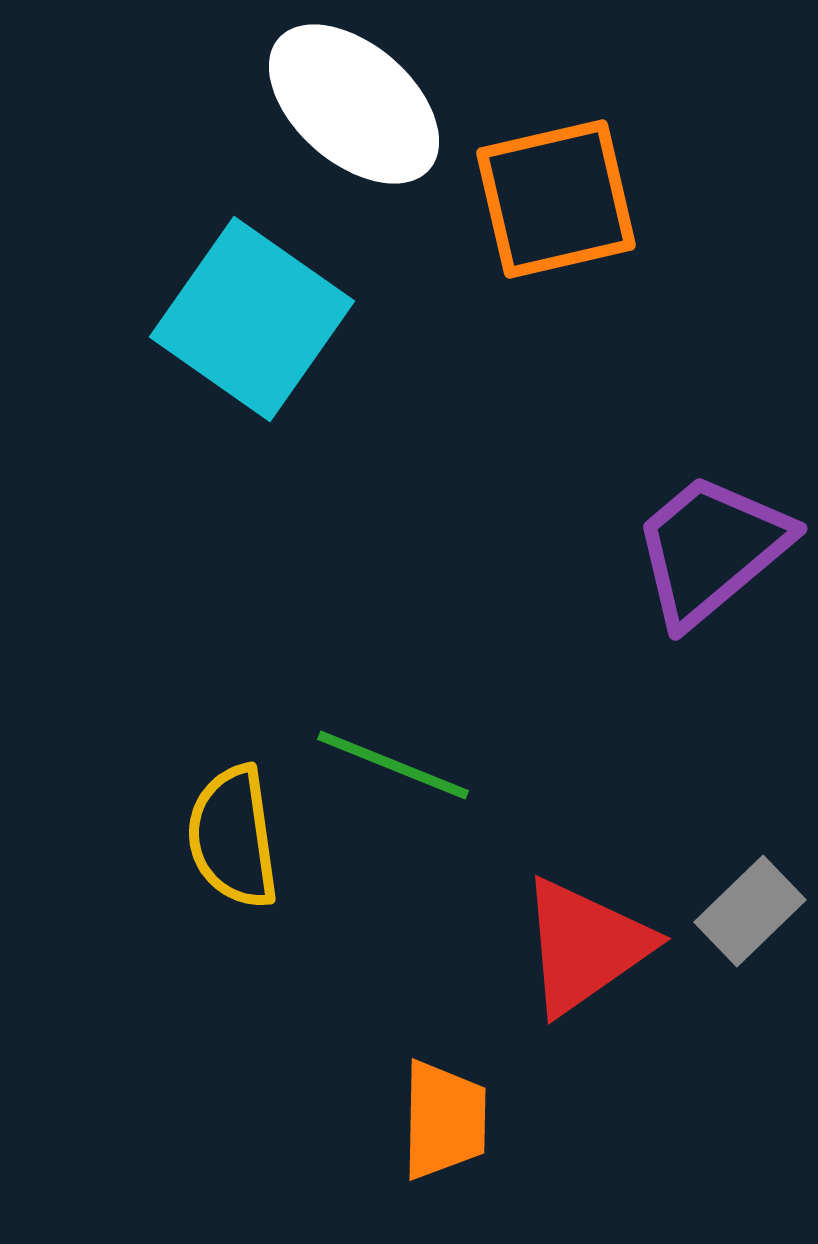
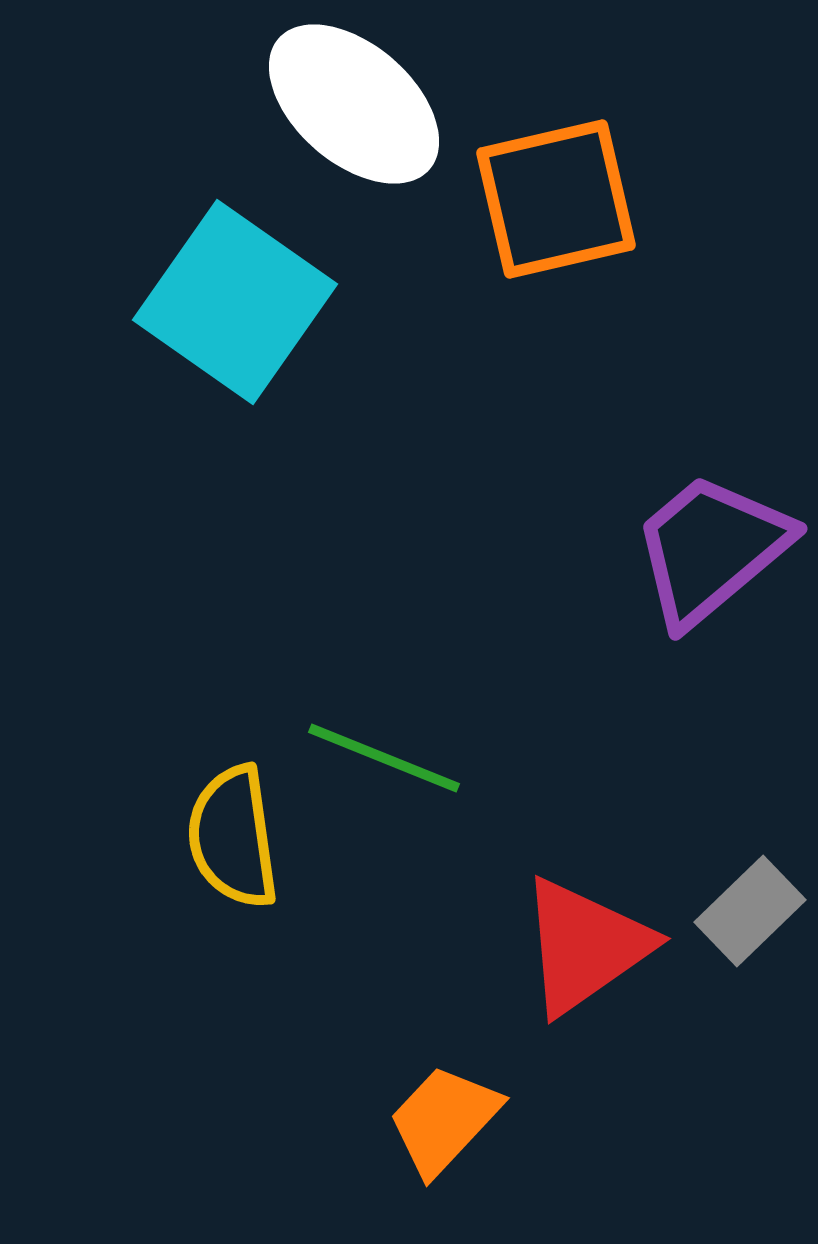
cyan square: moved 17 px left, 17 px up
green line: moved 9 px left, 7 px up
orange trapezoid: rotated 138 degrees counterclockwise
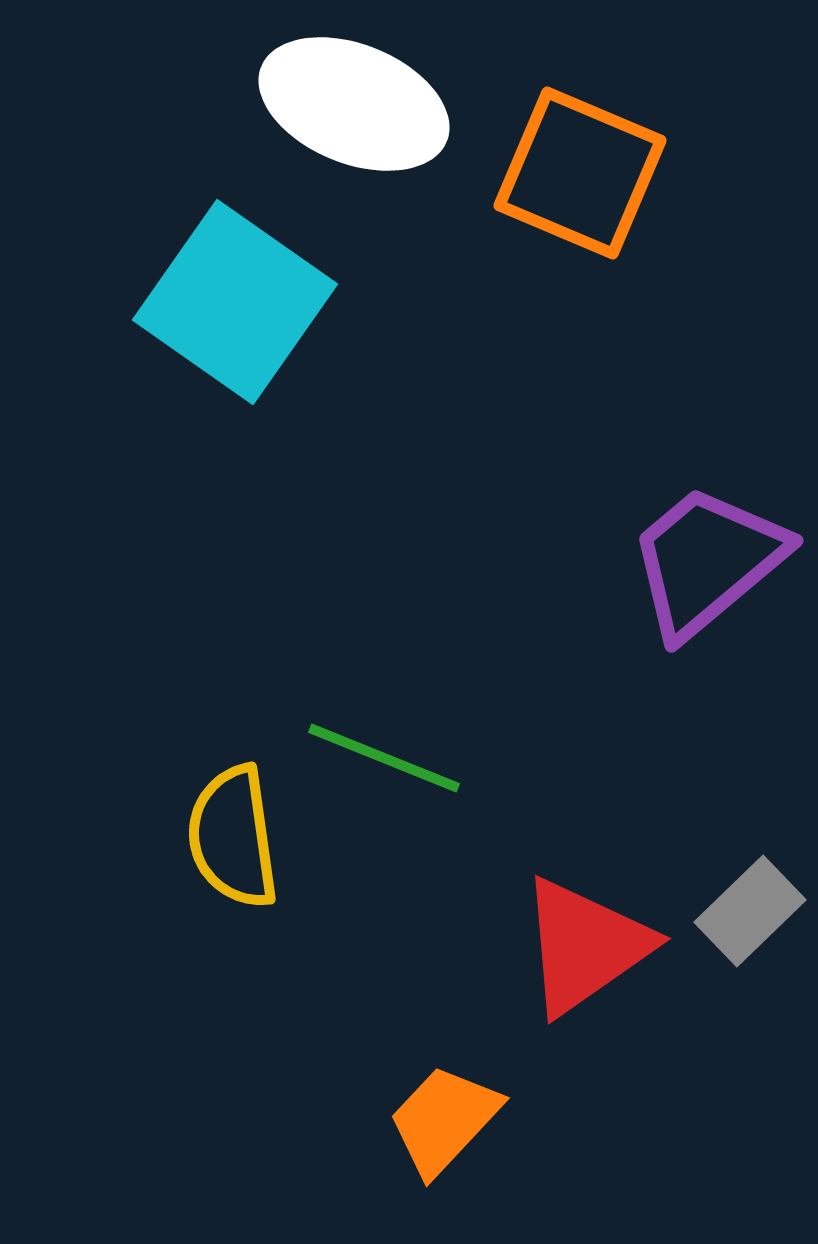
white ellipse: rotated 19 degrees counterclockwise
orange square: moved 24 px right, 26 px up; rotated 36 degrees clockwise
purple trapezoid: moved 4 px left, 12 px down
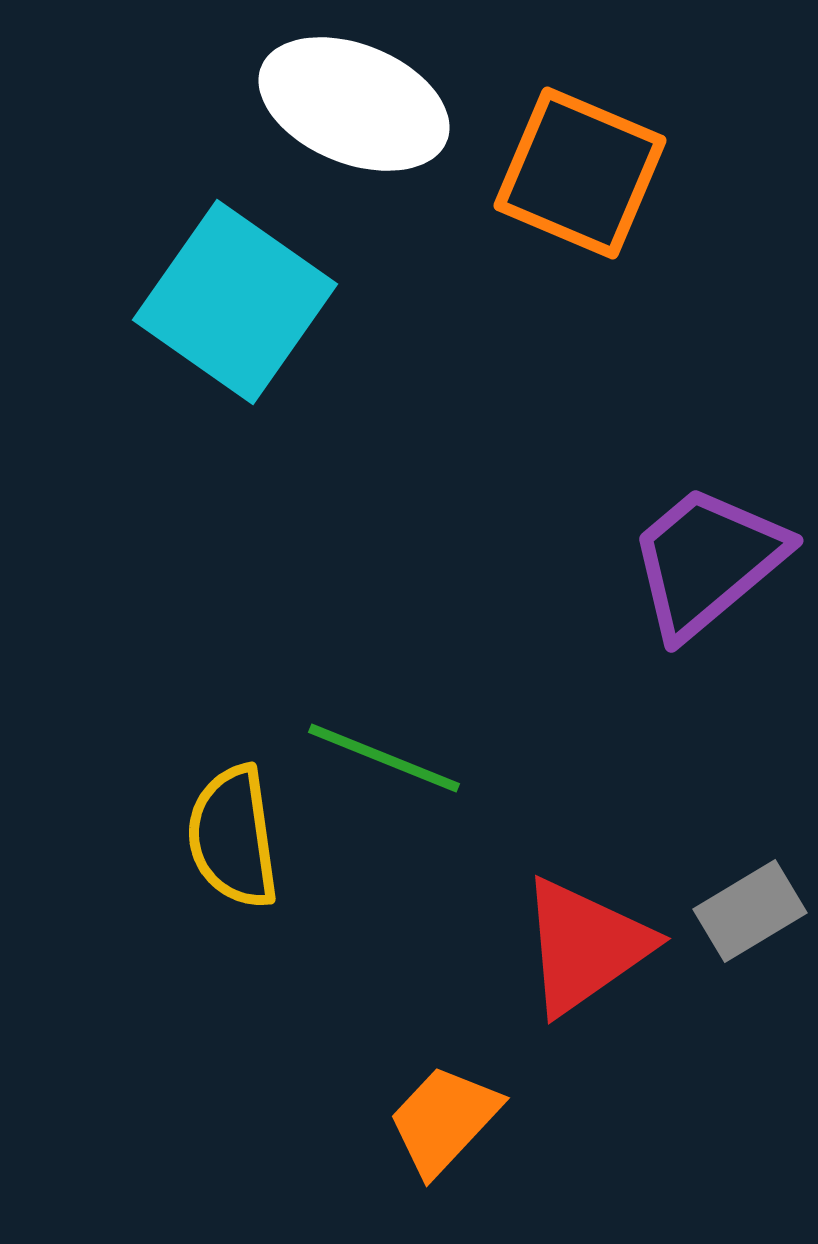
gray rectangle: rotated 13 degrees clockwise
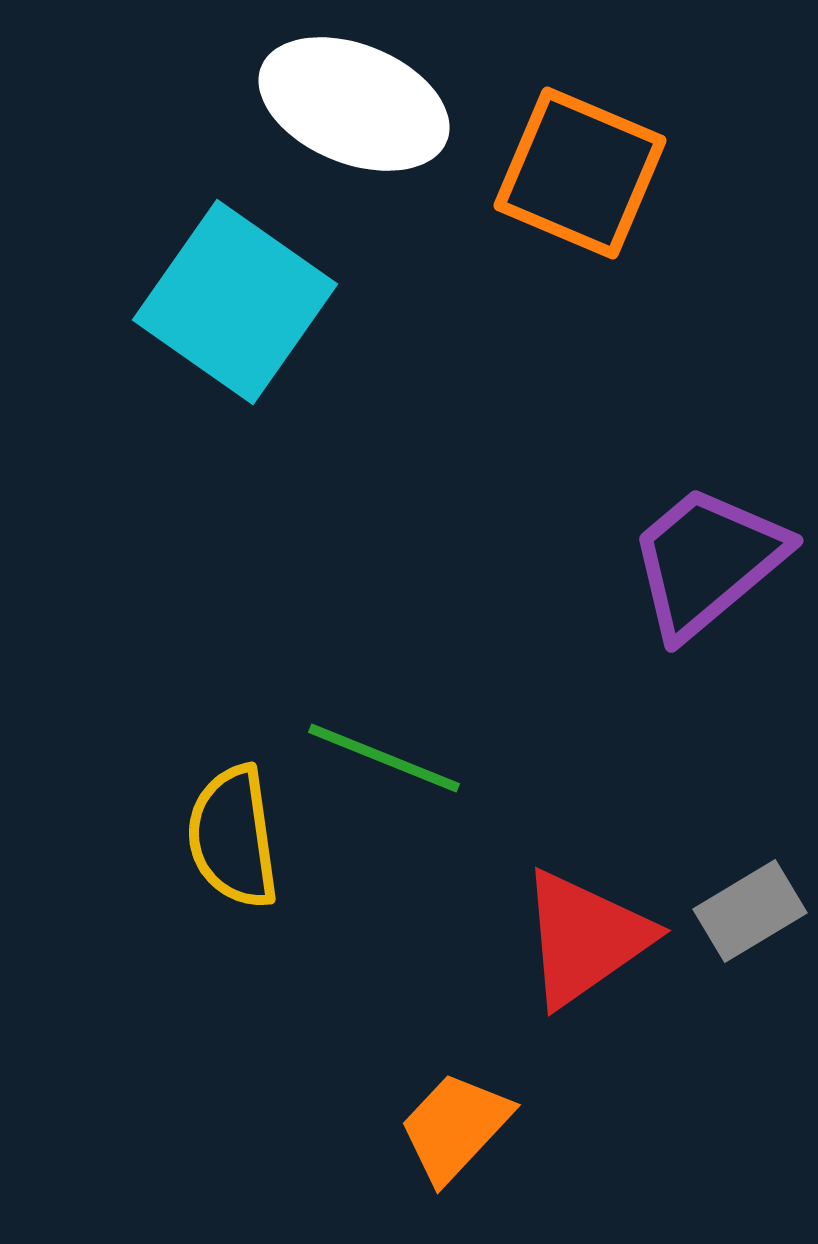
red triangle: moved 8 px up
orange trapezoid: moved 11 px right, 7 px down
